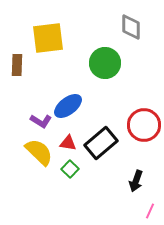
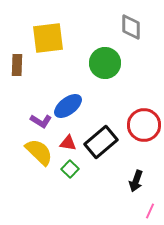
black rectangle: moved 1 px up
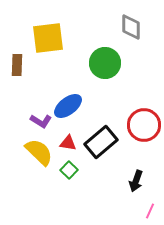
green square: moved 1 px left, 1 px down
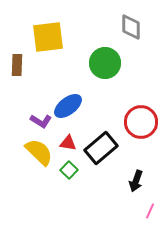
yellow square: moved 1 px up
red circle: moved 3 px left, 3 px up
black rectangle: moved 6 px down
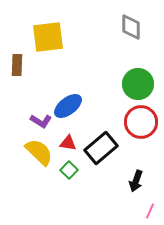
green circle: moved 33 px right, 21 px down
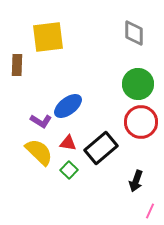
gray diamond: moved 3 px right, 6 px down
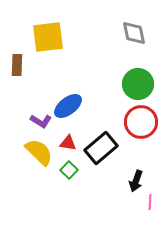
gray diamond: rotated 12 degrees counterclockwise
pink line: moved 9 px up; rotated 21 degrees counterclockwise
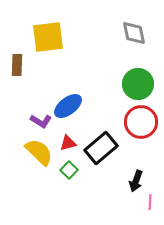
red triangle: rotated 24 degrees counterclockwise
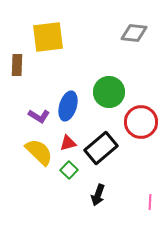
gray diamond: rotated 72 degrees counterclockwise
green circle: moved 29 px left, 8 px down
blue ellipse: rotated 36 degrees counterclockwise
purple L-shape: moved 2 px left, 5 px up
black arrow: moved 38 px left, 14 px down
